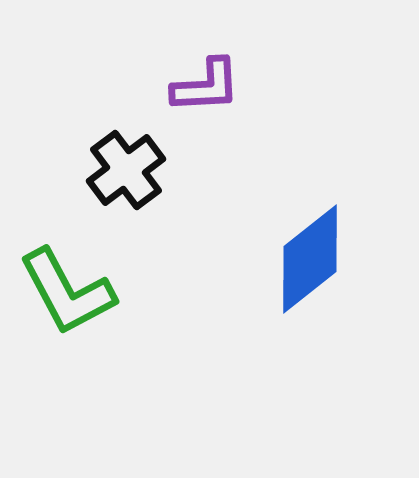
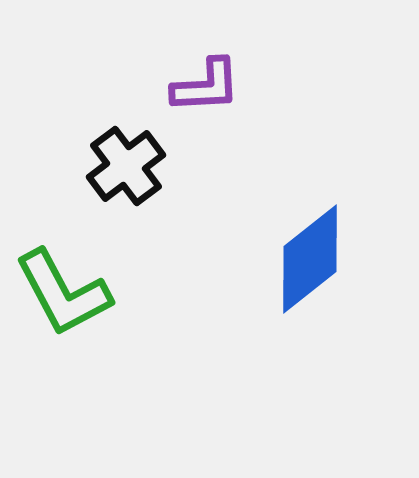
black cross: moved 4 px up
green L-shape: moved 4 px left, 1 px down
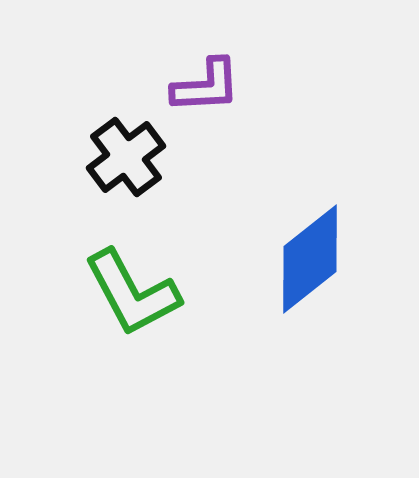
black cross: moved 9 px up
green L-shape: moved 69 px right
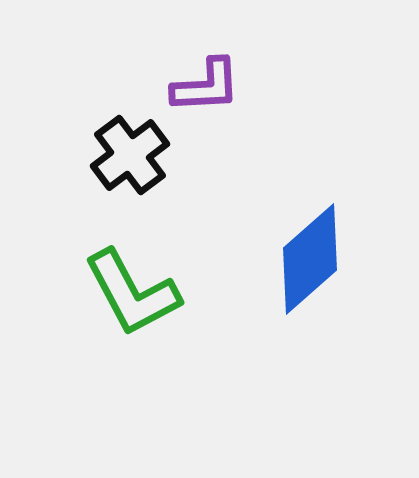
black cross: moved 4 px right, 2 px up
blue diamond: rotated 3 degrees counterclockwise
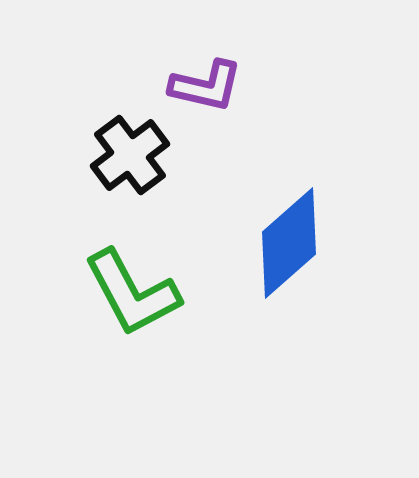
purple L-shape: rotated 16 degrees clockwise
blue diamond: moved 21 px left, 16 px up
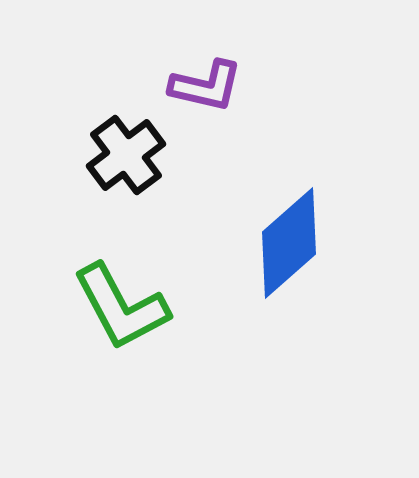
black cross: moved 4 px left
green L-shape: moved 11 px left, 14 px down
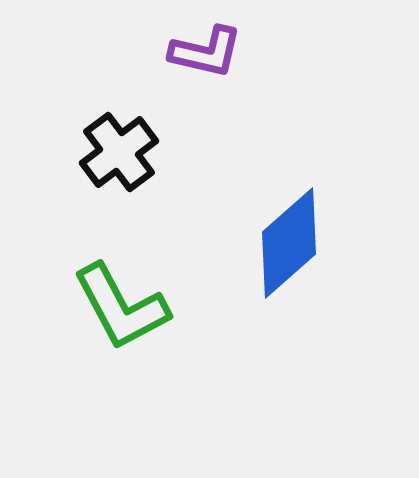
purple L-shape: moved 34 px up
black cross: moved 7 px left, 3 px up
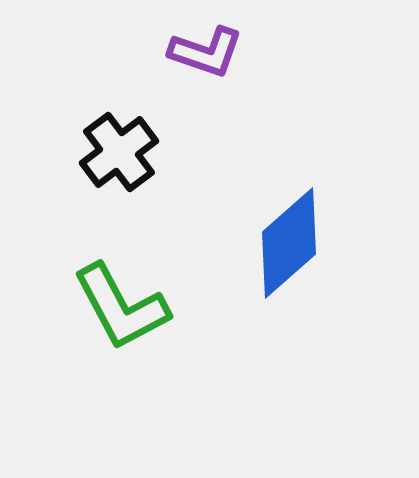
purple L-shape: rotated 6 degrees clockwise
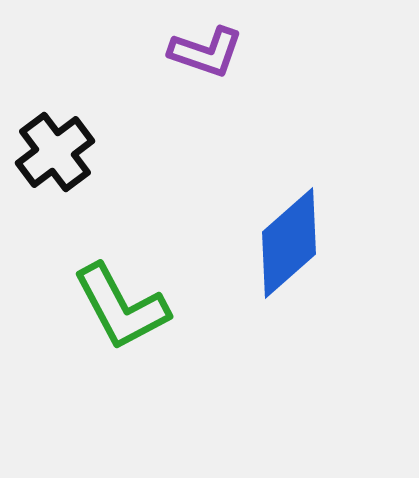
black cross: moved 64 px left
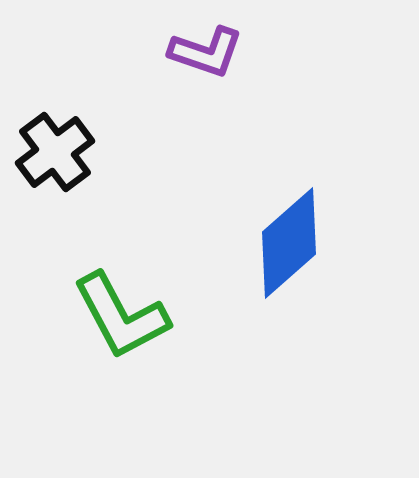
green L-shape: moved 9 px down
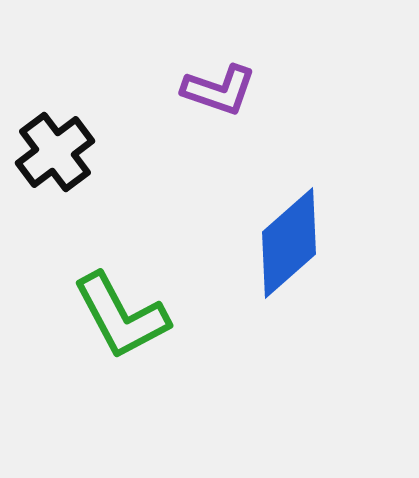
purple L-shape: moved 13 px right, 38 px down
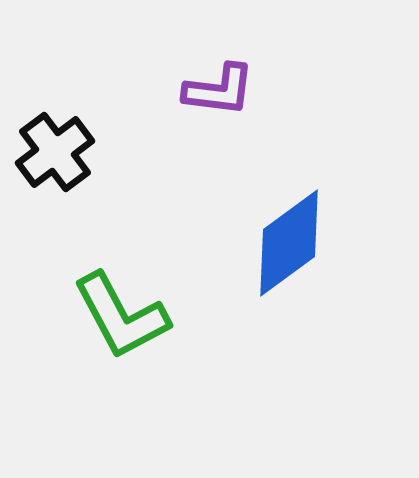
purple L-shape: rotated 12 degrees counterclockwise
blue diamond: rotated 5 degrees clockwise
